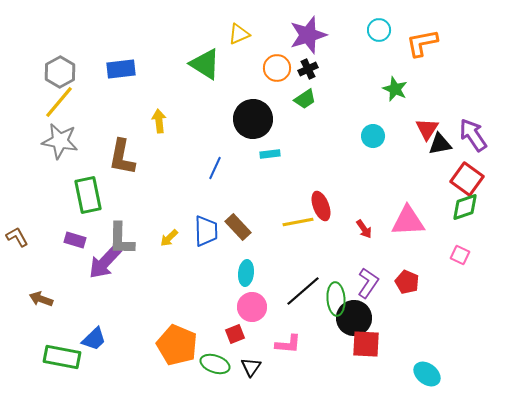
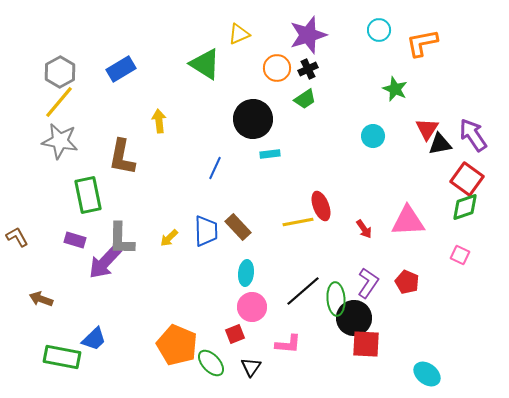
blue rectangle at (121, 69): rotated 24 degrees counterclockwise
green ellipse at (215, 364): moved 4 px left, 1 px up; rotated 28 degrees clockwise
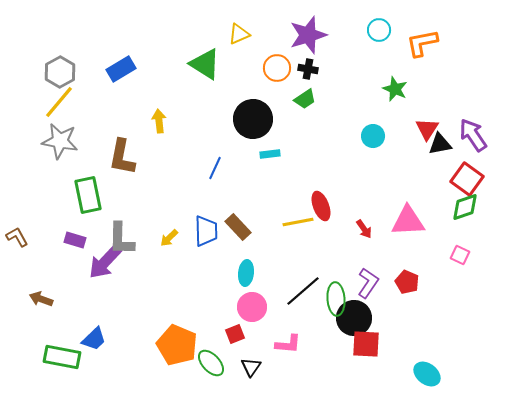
black cross at (308, 69): rotated 36 degrees clockwise
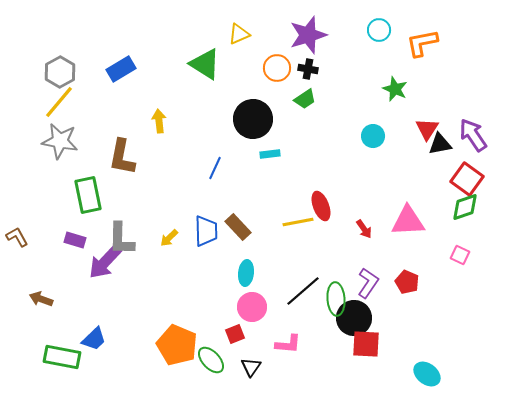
green ellipse at (211, 363): moved 3 px up
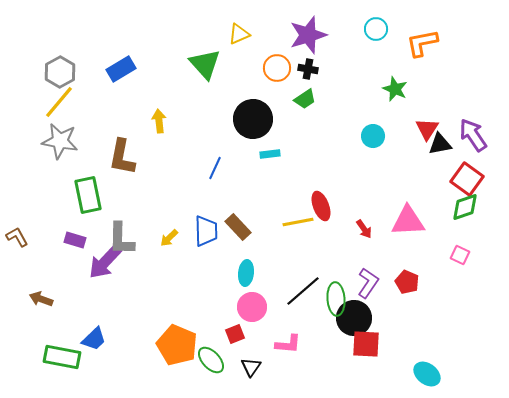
cyan circle at (379, 30): moved 3 px left, 1 px up
green triangle at (205, 64): rotated 16 degrees clockwise
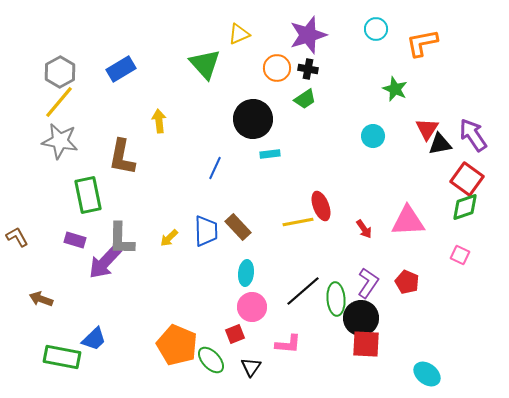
black circle at (354, 318): moved 7 px right
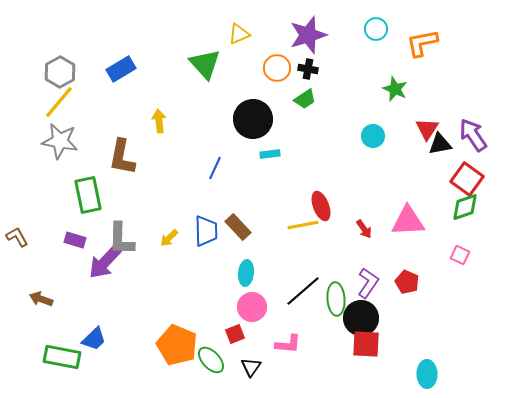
yellow line at (298, 222): moved 5 px right, 3 px down
cyan ellipse at (427, 374): rotated 52 degrees clockwise
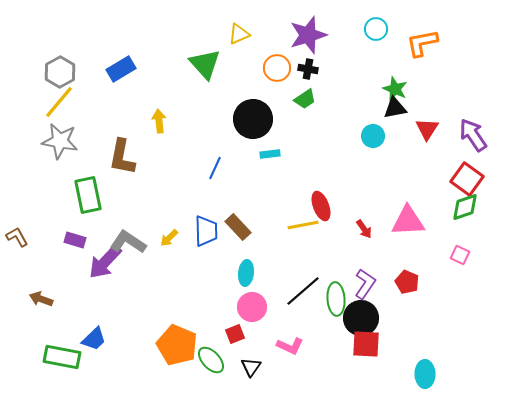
black triangle at (440, 144): moved 45 px left, 36 px up
gray L-shape at (121, 239): moved 7 px right, 3 px down; rotated 123 degrees clockwise
purple L-shape at (368, 283): moved 3 px left, 1 px down
pink L-shape at (288, 344): moved 2 px right, 2 px down; rotated 20 degrees clockwise
cyan ellipse at (427, 374): moved 2 px left
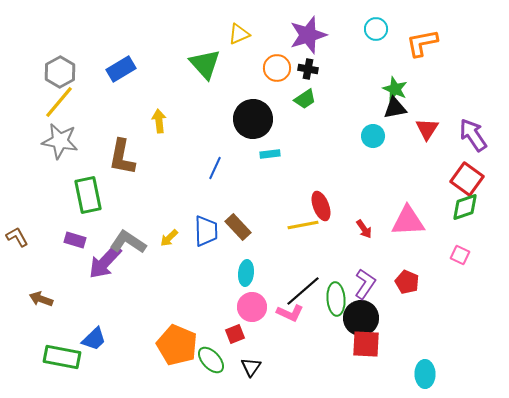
pink L-shape at (290, 346): moved 33 px up
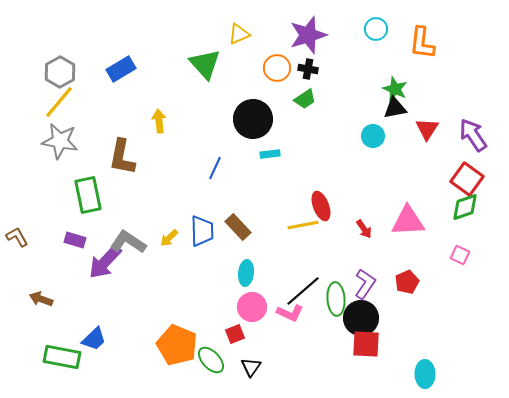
orange L-shape at (422, 43): rotated 72 degrees counterclockwise
blue trapezoid at (206, 231): moved 4 px left
red pentagon at (407, 282): rotated 25 degrees clockwise
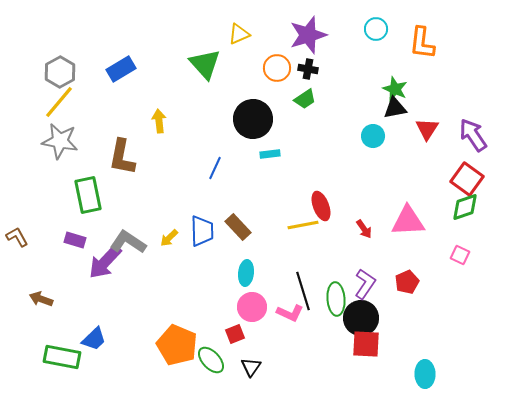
black line at (303, 291): rotated 66 degrees counterclockwise
